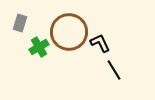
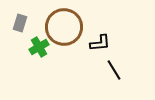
brown circle: moved 5 px left, 5 px up
black L-shape: rotated 110 degrees clockwise
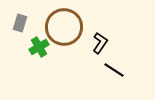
black L-shape: rotated 50 degrees counterclockwise
black line: rotated 25 degrees counterclockwise
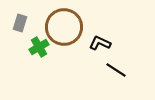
black L-shape: rotated 100 degrees counterclockwise
black line: moved 2 px right
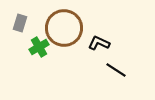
brown circle: moved 1 px down
black L-shape: moved 1 px left
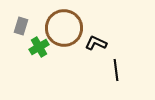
gray rectangle: moved 1 px right, 3 px down
black L-shape: moved 3 px left
black line: rotated 50 degrees clockwise
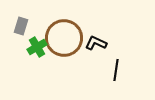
brown circle: moved 10 px down
green cross: moved 2 px left
black line: rotated 15 degrees clockwise
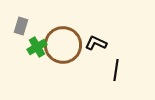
brown circle: moved 1 px left, 7 px down
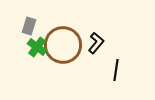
gray rectangle: moved 8 px right
black L-shape: rotated 105 degrees clockwise
green cross: rotated 24 degrees counterclockwise
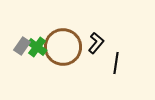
gray rectangle: moved 7 px left, 20 px down; rotated 18 degrees clockwise
brown circle: moved 2 px down
black line: moved 7 px up
